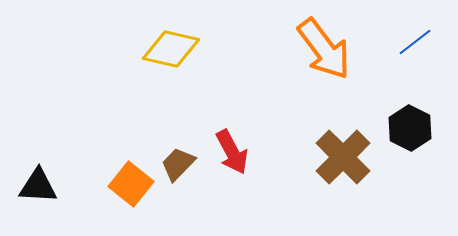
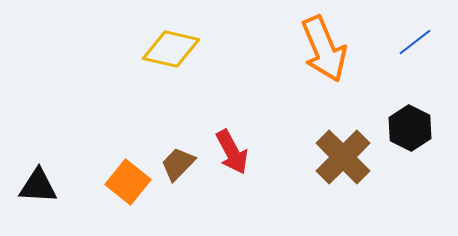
orange arrow: rotated 14 degrees clockwise
orange square: moved 3 px left, 2 px up
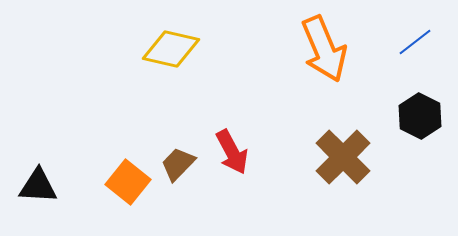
black hexagon: moved 10 px right, 12 px up
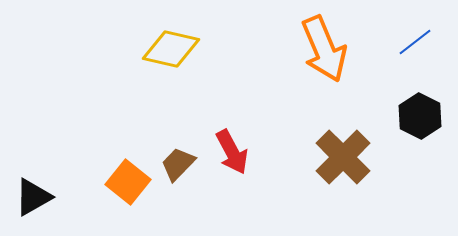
black triangle: moved 5 px left, 11 px down; rotated 33 degrees counterclockwise
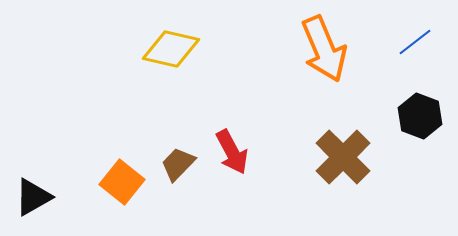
black hexagon: rotated 6 degrees counterclockwise
orange square: moved 6 px left
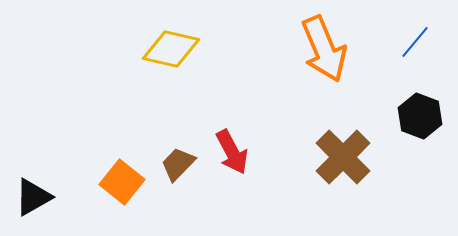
blue line: rotated 12 degrees counterclockwise
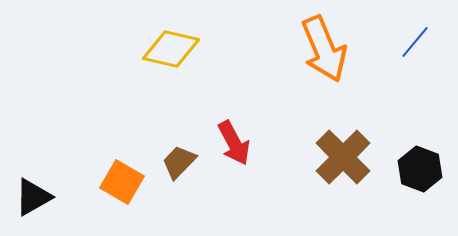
black hexagon: moved 53 px down
red arrow: moved 2 px right, 9 px up
brown trapezoid: moved 1 px right, 2 px up
orange square: rotated 9 degrees counterclockwise
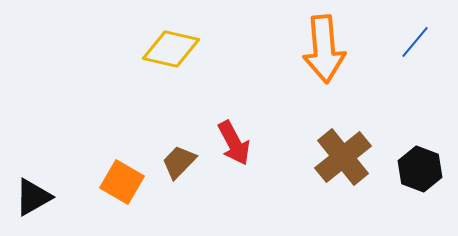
orange arrow: rotated 18 degrees clockwise
brown cross: rotated 6 degrees clockwise
